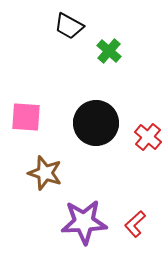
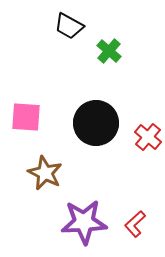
brown star: rotated 8 degrees clockwise
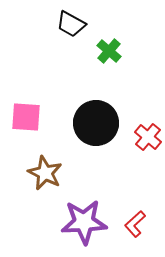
black trapezoid: moved 2 px right, 2 px up
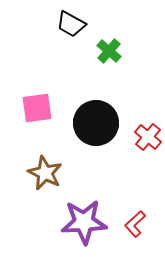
pink square: moved 11 px right, 9 px up; rotated 12 degrees counterclockwise
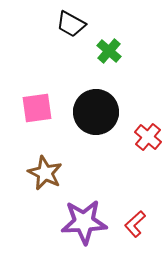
black circle: moved 11 px up
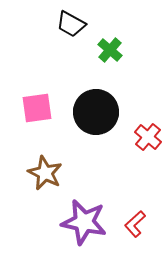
green cross: moved 1 px right, 1 px up
purple star: rotated 15 degrees clockwise
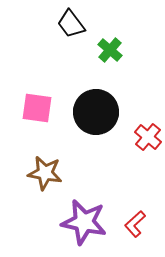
black trapezoid: rotated 24 degrees clockwise
pink square: rotated 16 degrees clockwise
brown star: rotated 16 degrees counterclockwise
